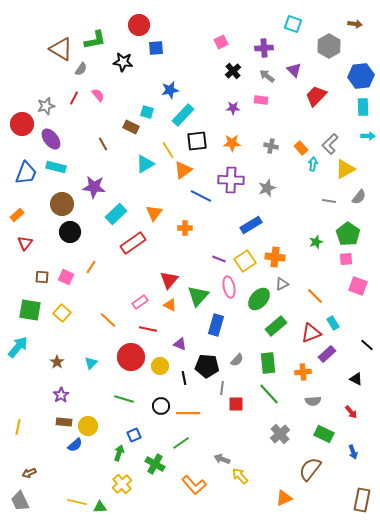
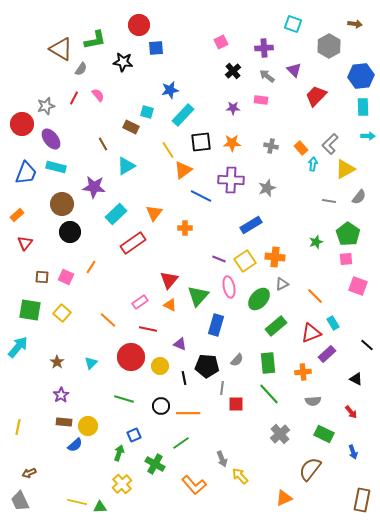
black square at (197, 141): moved 4 px right, 1 px down
cyan triangle at (145, 164): moved 19 px left, 2 px down
gray arrow at (222, 459): rotated 133 degrees counterclockwise
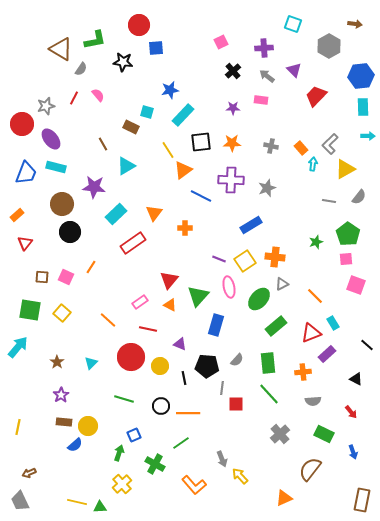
pink square at (358, 286): moved 2 px left, 1 px up
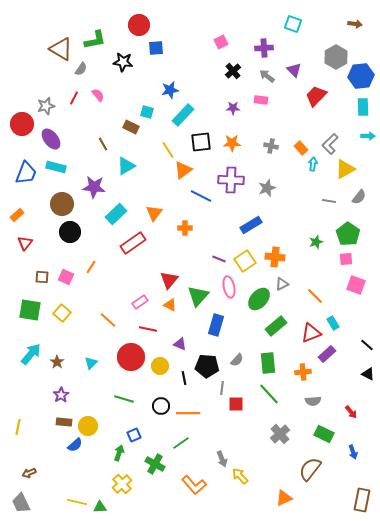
gray hexagon at (329, 46): moved 7 px right, 11 px down
cyan arrow at (18, 347): moved 13 px right, 7 px down
black triangle at (356, 379): moved 12 px right, 5 px up
gray trapezoid at (20, 501): moved 1 px right, 2 px down
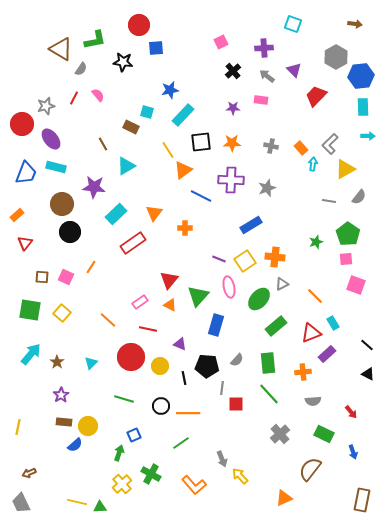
green cross at (155, 464): moved 4 px left, 10 px down
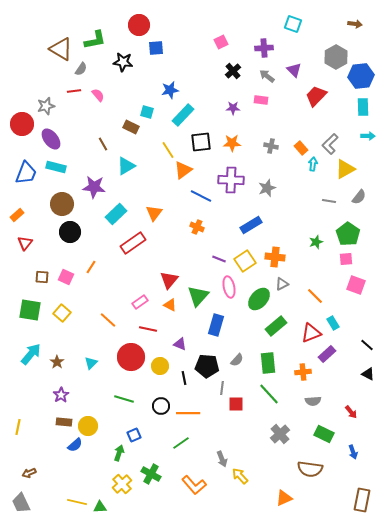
red line at (74, 98): moved 7 px up; rotated 56 degrees clockwise
orange cross at (185, 228): moved 12 px right, 1 px up; rotated 24 degrees clockwise
brown semicircle at (310, 469): rotated 120 degrees counterclockwise
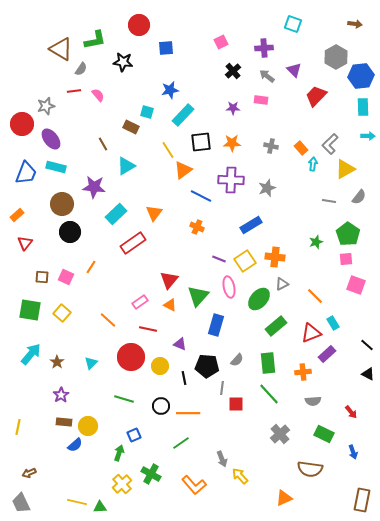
blue square at (156, 48): moved 10 px right
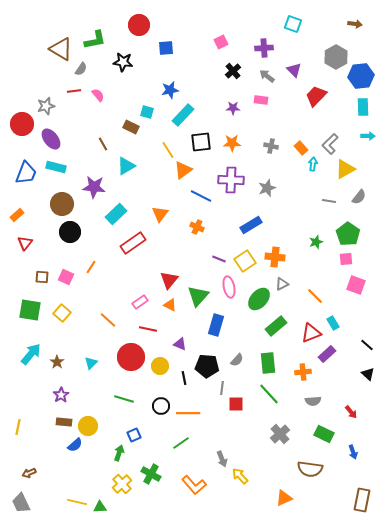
orange triangle at (154, 213): moved 6 px right, 1 px down
black triangle at (368, 374): rotated 16 degrees clockwise
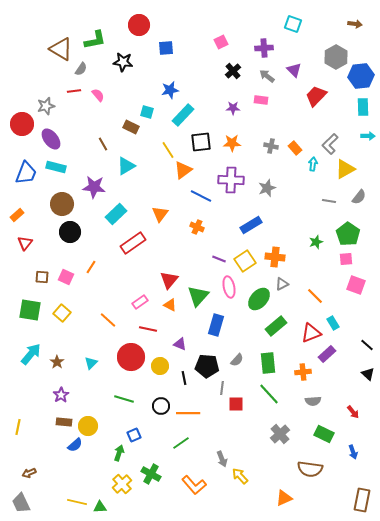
orange rectangle at (301, 148): moved 6 px left
red arrow at (351, 412): moved 2 px right
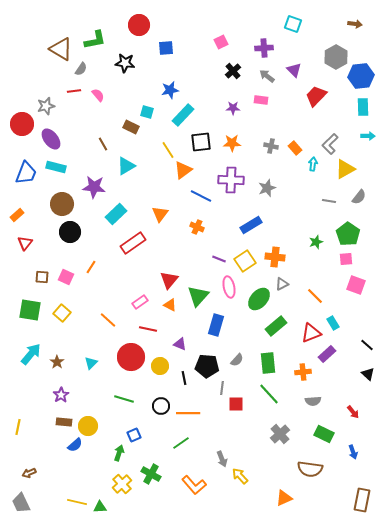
black star at (123, 62): moved 2 px right, 1 px down
